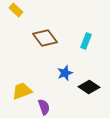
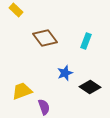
black diamond: moved 1 px right
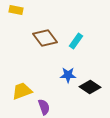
yellow rectangle: rotated 32 degrees counterclockwise
cyan rectangle: moved 10 px left; rotated 14 degrees clockwise
blue star: moved 3 px right, 2 px down; rotated 21 degrees clockwise
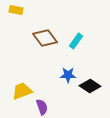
black diamond: moved 1 px up
purple semicircle: moved 2 px left
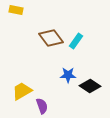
brown diamond: moved 6 px right
yellow trapezoid: rotated 10 degrees counterclockwise
purple semicircle: moved 1 px up
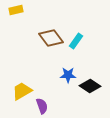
yellow rectangle: rotated 24 degrees counterclockwise
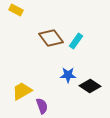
yellow rectangle: rotated 40 degrees clockwise
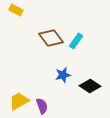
blue star: moved 5 px left; rotated 14 degrees counterclockwise
yellow trapezoid: moved 3 px left, 10 px down
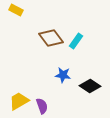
blue star: rotated 21 degrees clockwise
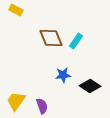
brown diamond: rotated 15 degrees clockwise
blue star: rotated 14 degrees counterclockwise
yellow trapezoid: moved 3 px left; rotated 25 degrees counterclockwise
